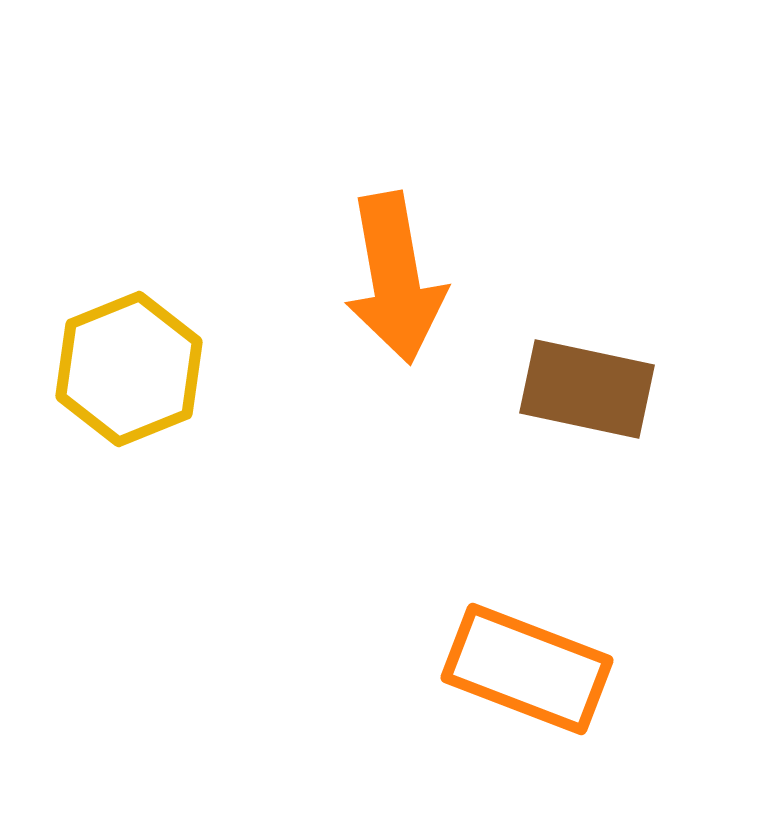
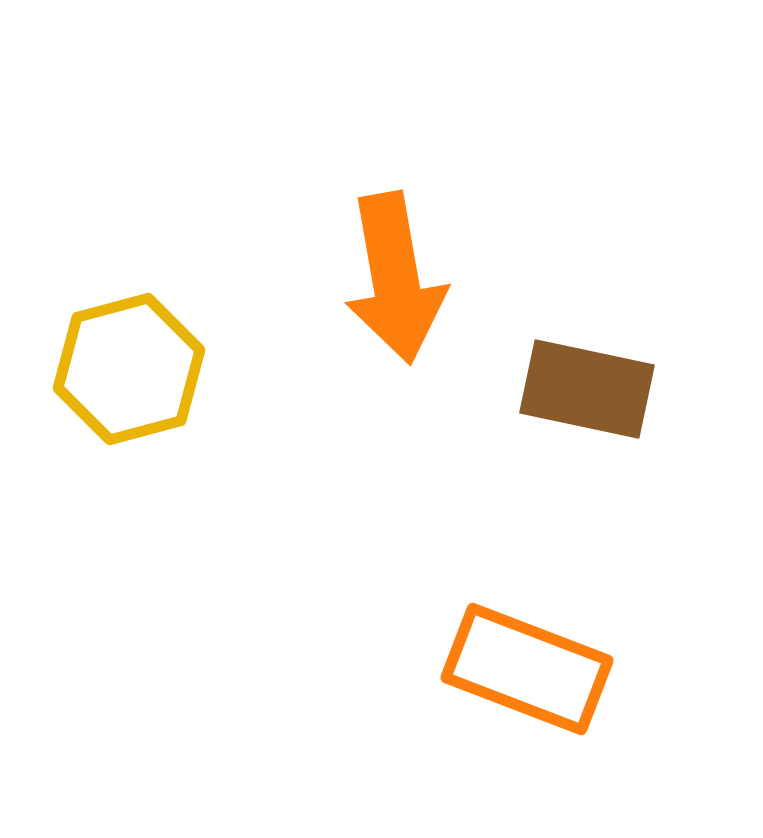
yellow hexagon: rotated 7 degrees clockwise
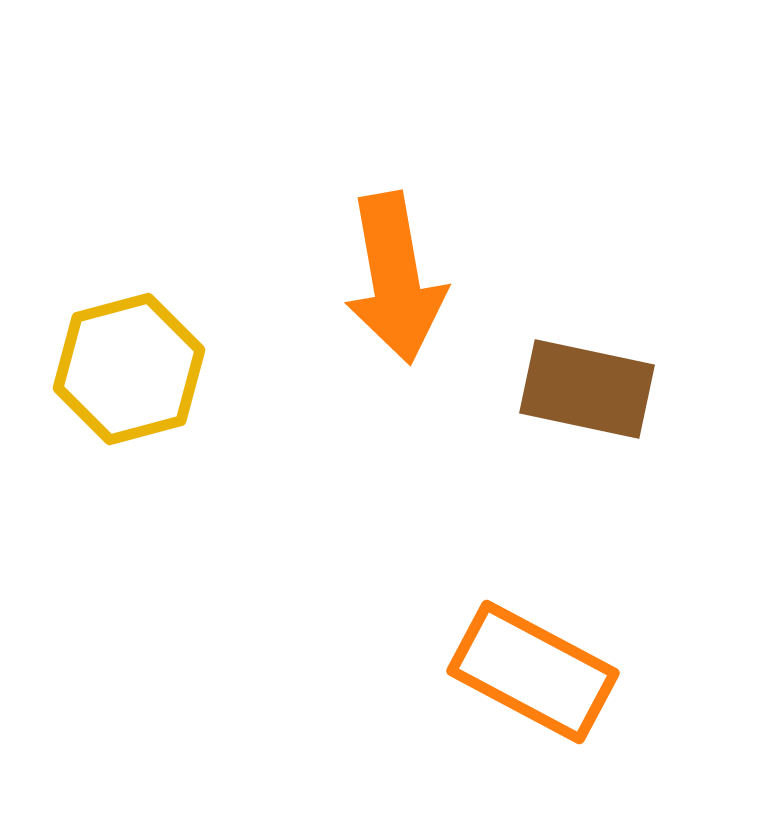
orange rectangle: moved 6 px right, 3 px down; rotated 7 degrees clockwise
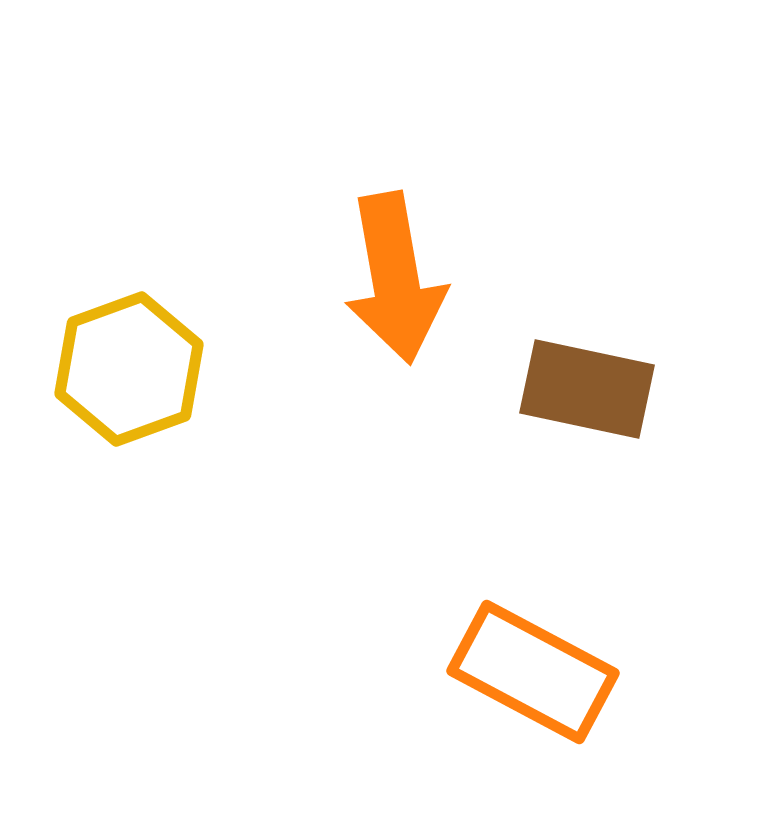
yellow hexagon: rotated 5 degrees counterclockwise
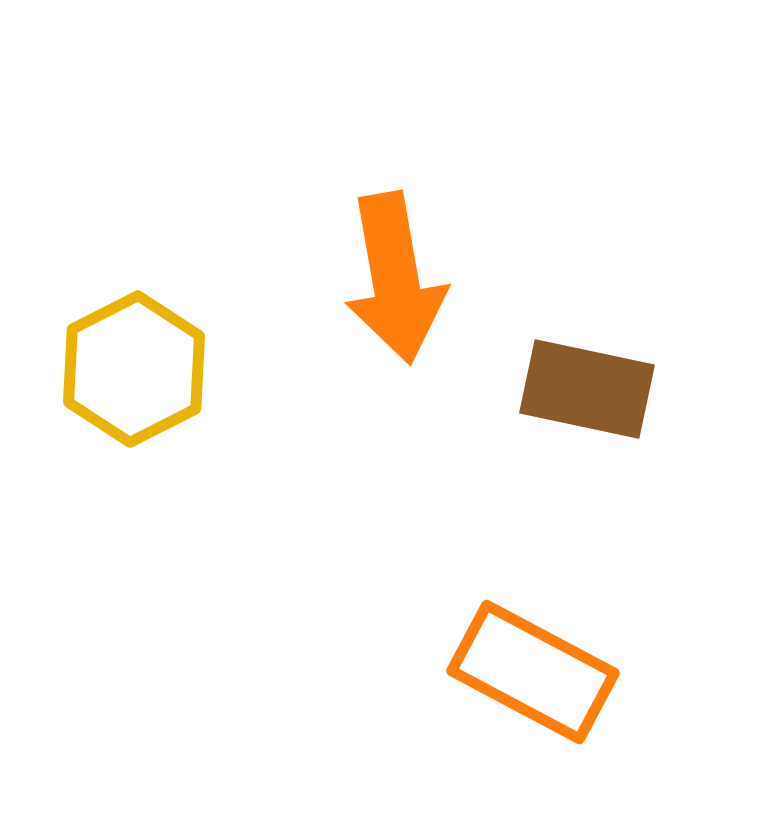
yellow hexagon: moved 5 px right; rotated 7 degrees counterclockwise
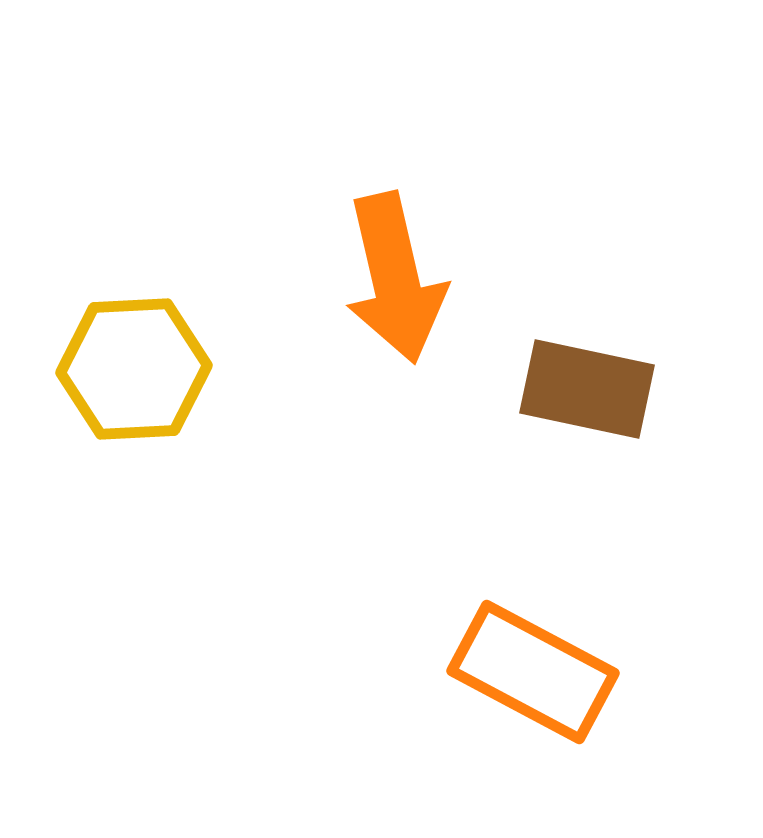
orange arrow: rotated 3 degrees counterclockwise
yellow hexagon: rotated 24 degrees clockwise
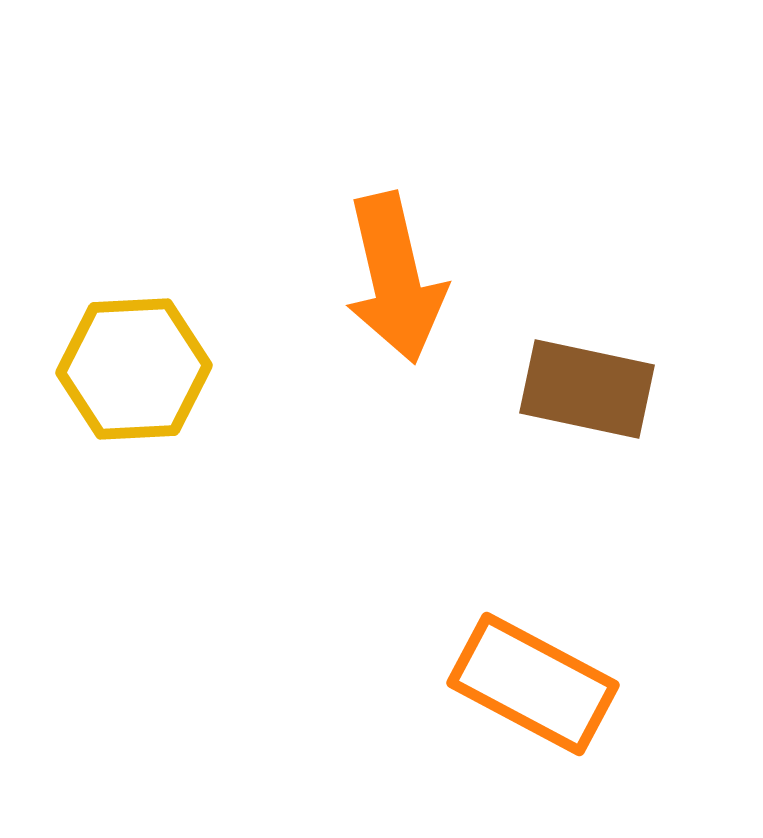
orange rectangle: moved 12 px down
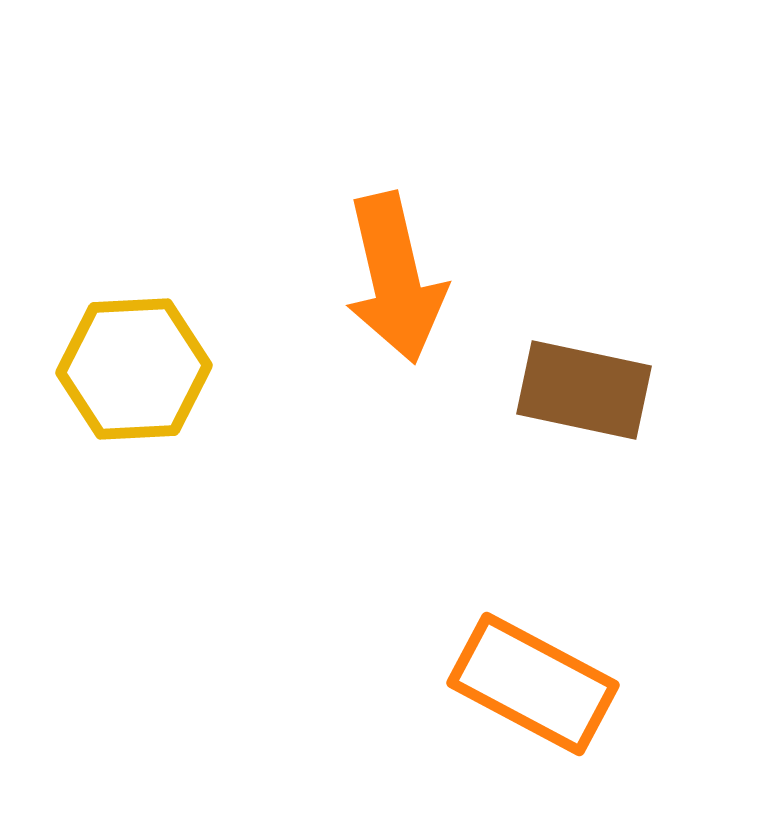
brown rectangle: moved 3 px left, 1 px down
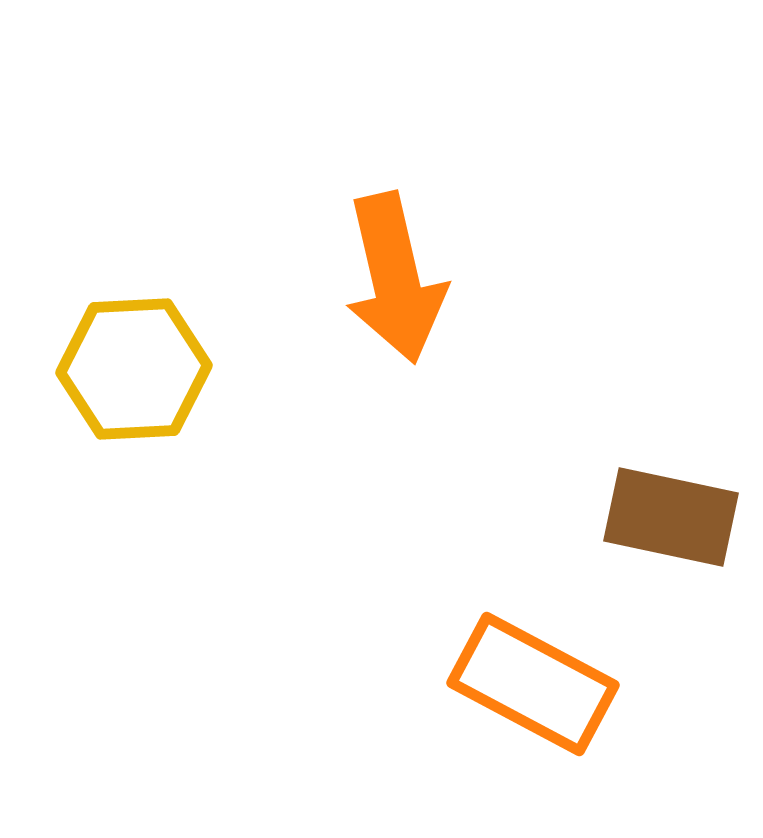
brown rectangle: moved 87 px right, 127 px down
